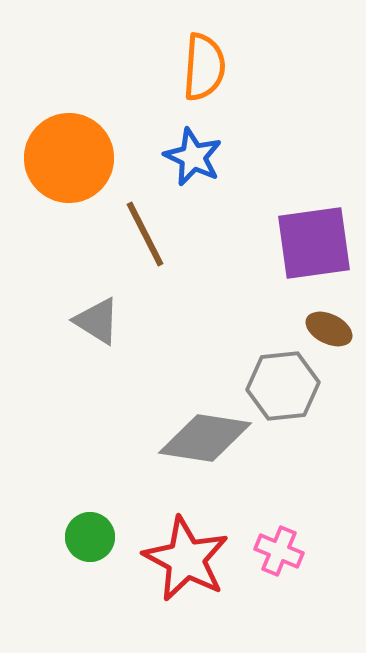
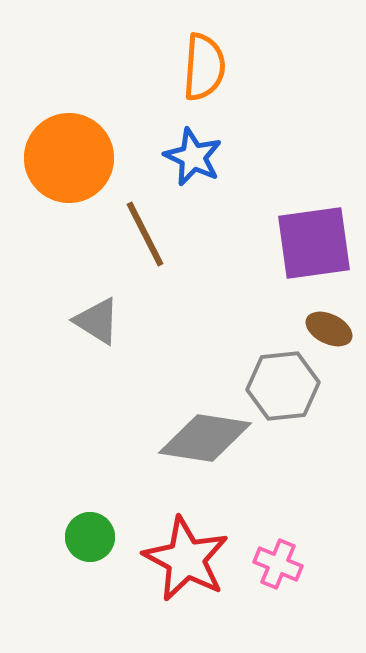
pink cross: moved 1 px left, 13 px down
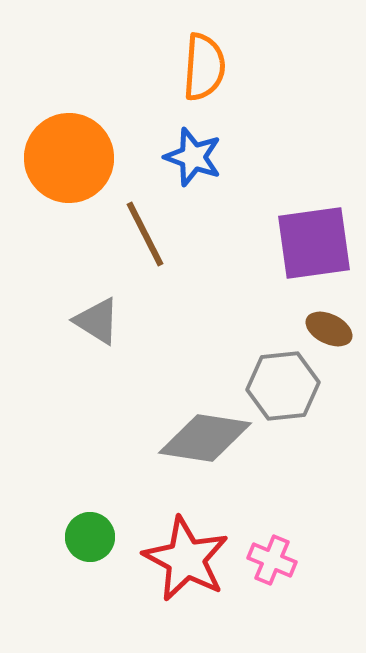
blue star: rotated 6 degrees counterclockwise
pink cross: moved 6 px left, 4 px up
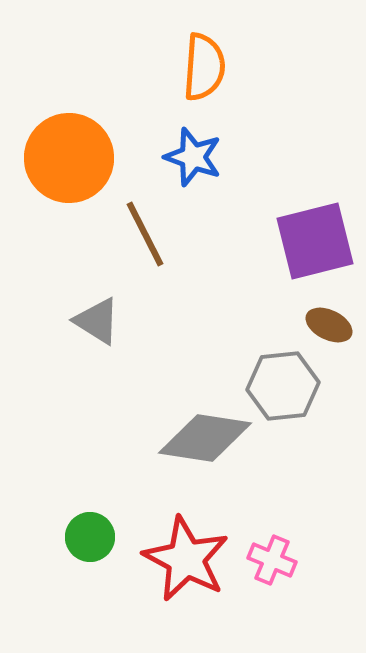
purple square: moved 1 px right, 2 px up; rotated 6 degrees counterclockwise
brown ellipse: moved 4 px up
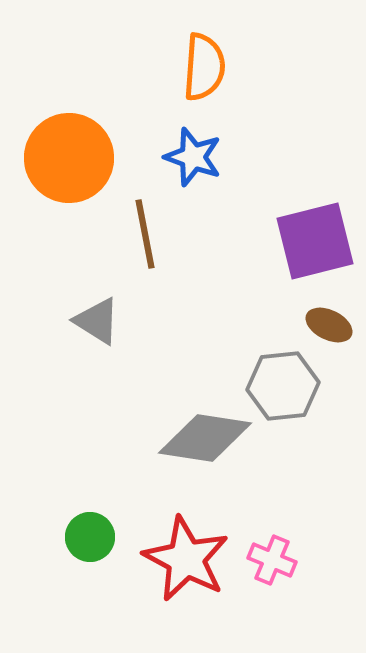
brown line: rotated 16 degrees clockwise
